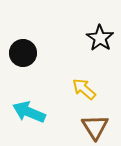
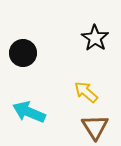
black star: moved 5 px left
yellow arrow: moved 2 px right, 3 px down
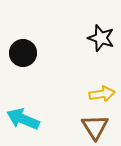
black star: moved 6 px right; rotated 16 degrees counterclockwise
yellow arrow: moved 16 px right, 2 px down; rotated 130 degrees clockwise
cyan arrow: moved 6 px left, 7 px down
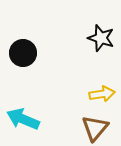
brown triangle: moved 1 px down; rotated 12 degrees clockwise
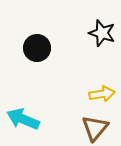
black star: moved 1 px right, 5 px up
black circle: moved 14 px right, 5 px up
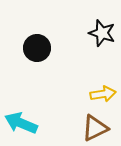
yellow arrow: moved 1 px right
cyan arrow: moved 2 px left, 4 px down
brown triangle: rotated 24 degrees clockwise
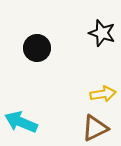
cyan arrow: moved 1 px up
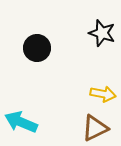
yellow arrow: rotated 20 degrees clockwise
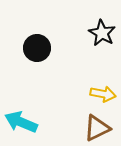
black star: rotated 12 degrees clockwise
brown triangle: moved 2 px right
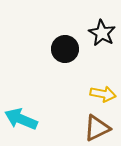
black circle: moved 28 px right, 1 px down
cyan arrow: moved 3 px up
